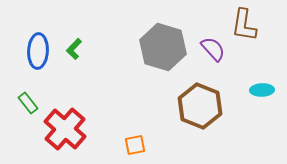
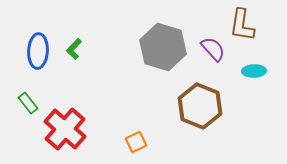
brown L-shape: moved 2 px left
cyan ellipse: moved 8 px left, 19 px up
orange square: moved 1 px right, 3 px up; rotated 15 degrees counterclockwise
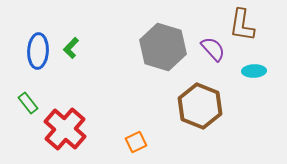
green L-shape: moved 3 px left, 1 px up
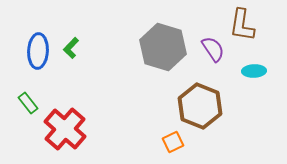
purple semicircle: rotated 8 degrees clockwise
orange square: moved 37 px right
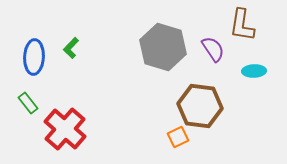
blue ellipse: moved 4 px left, 6 px down
brown hexagon: rotated 15 degrees counterclockwise
orange square: moved 5 px right, 5 px up
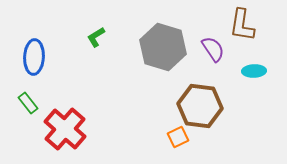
green L-shape: moved 25 px right, 11 px up; rotated 15 degrees clockwise
